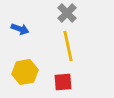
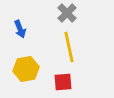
blue arrow: rotated 48 degrees clockwise
yellow line: moved 1 px right, 1 px down
yellow hexagon: moved 1 px right, 3 px up
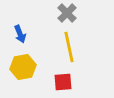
blue arrow: moved 5 px down
yellow hexagon: moved 3 px left, 2 px up
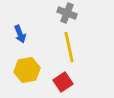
gray cross: rotated 24 degrees counterclockwise
yellow hexagon: moved 4 px right, 3 px down
red square: rotated 30 degrees counterclockwise
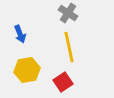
gray cross: moved 1 px right; rotated 12 degrees clockwise
